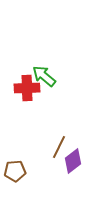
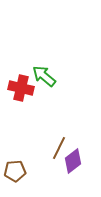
red cross: moved 6 px left; rotated 15 degrees clockwise
brown line: moved 1 px down
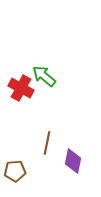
red cross: rotated 15 degrees clockwise
brown line: moved 12 px left, 5 px up; rotated 15 degrees counterclockwise
purple diamond: rotated 40 degrees counterclockwise
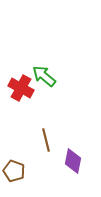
brown line: moved 1 px left, 3 px up; rotated 25 degrees counterclockwise
brown pentagon: moved 1 px left; rotated 25 degrees clockwise
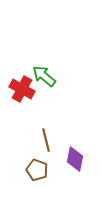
red cross: moved 1 px right, 1 px down
purple diamond: moved 2 px right, 2 px up
brown pentagon: moved 23 px right, 1 px up
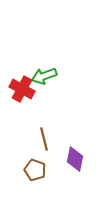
green arrow: rotated 60 degrees counterclockwise
brown line: moved 2 px left, 1 px up
brown pentagon: moved 2 px left
